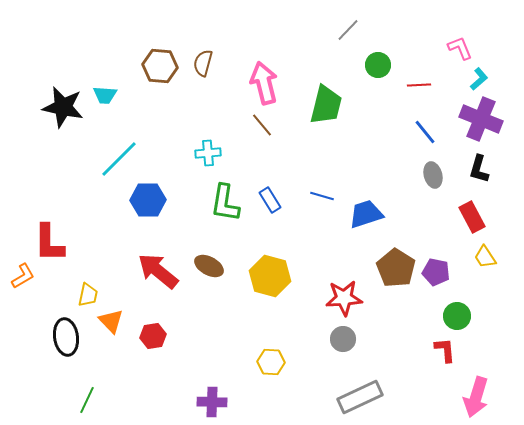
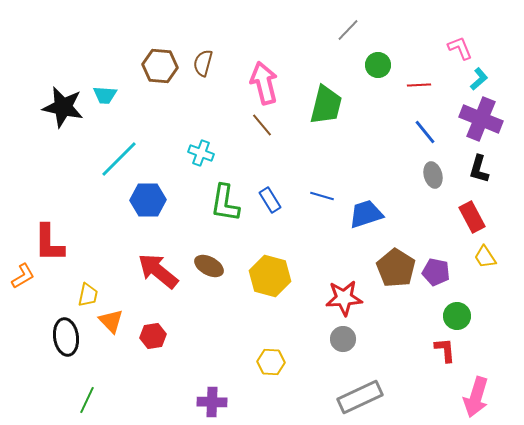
cyan cross at (208, 153): moved 7 px left; rotated 25 degrees clockwise
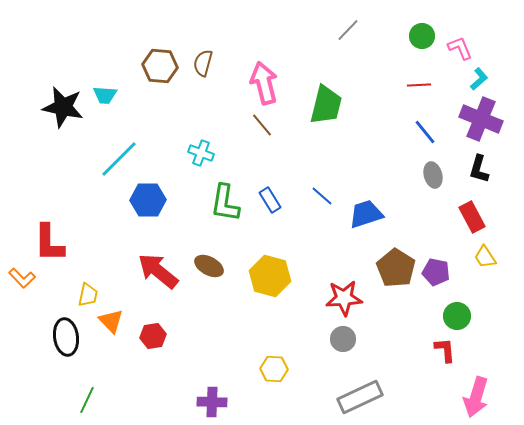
green circle at (378, 65): moved 44 px right, 29 px up
blue line at (322, 196): rotated 25 degrees clockwise
orange L-shape at (23, 276): moved 1 px left, 2 px down; rotated 76 degrees clockwise
yellow hexagon at (271, 362): moved 3 px right, 7 px down
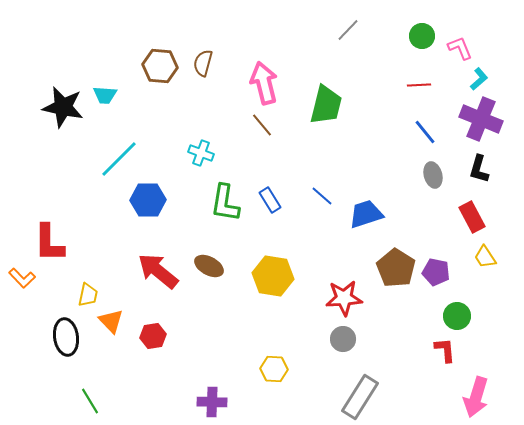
yellow hexagon at (270, 276): moved 3 px right; rotated 6 degrees counterclockwise
gray rectangle at (360, 397): rotated 33 degrees counterclockwise
green line at (87, 400): moved 3 px right, 1 px down; rotated 56 degrees counterclockwise
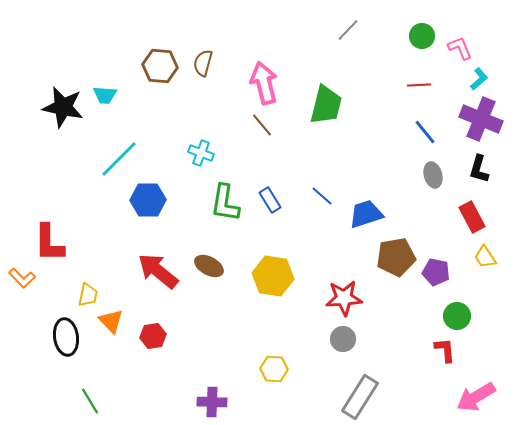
brown pentagon at (396, 268): moved 11 px up; rotated 30 degrees clockwise
pink arrow at (476, 397): rotated 42 degrees clockwise
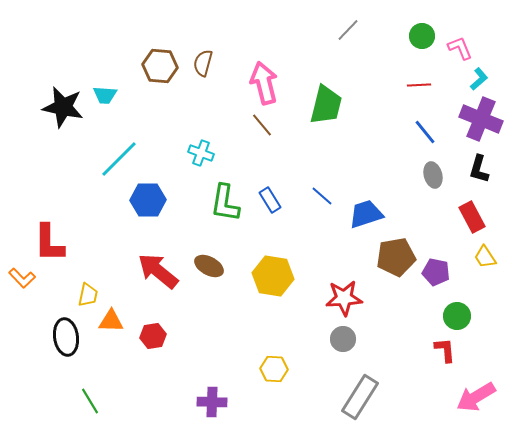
orange triangle at (111, 321): rotated 44 degrees counterclockwise
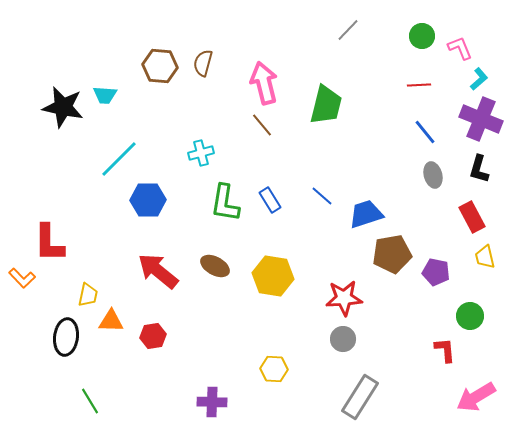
cyan cross at (201, 153): rotated 35 degrees counterclockwise
brown pentagon at (396, 257): moved 4 px left, 3 px up
yellow trapezoid at (485, 257): rotated 20 degrees clockwise
brown ellipse at (209, 266): moved 6 px right
green circle at (457, 316): moved 13 px right
black ellipse at (66, 337): rotated 15 degrees clockwise
